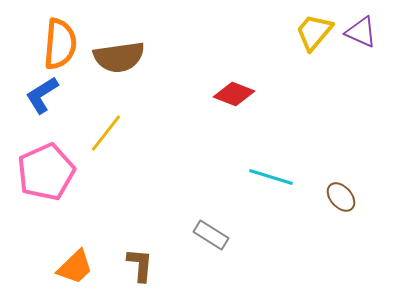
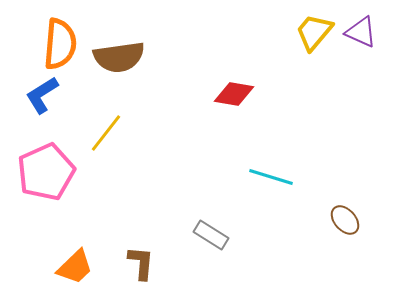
red diamond: rotated 12 degrees counterclockwise
brown ellipse: moved 4 px right, 23 px down
brown L-shape: moved 1 px right, 2 px up
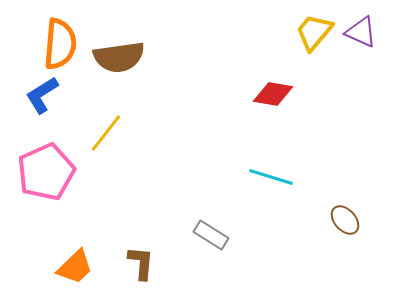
red diamond: moved 39 px right
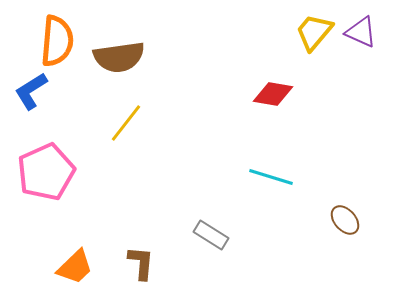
orange semicircle: moved 3 px left, 3 px up
blue L-shape: moved 11 px left, 4 px up
yellow line: moved 20 px right, 10 px up
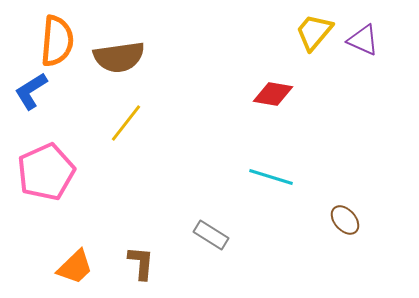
purple triangle: moved 2 px right, 8 px down
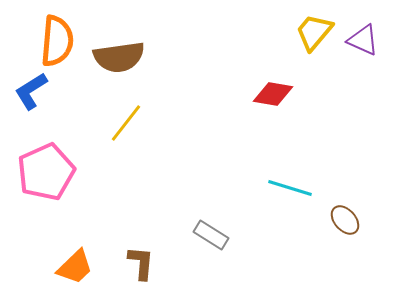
cyan line: moved 19 px right, 11 px down
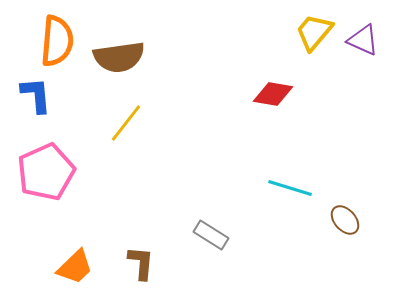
blue L-shape: moved 5 px right, 4 px down; rotated 117 degrees clockwise
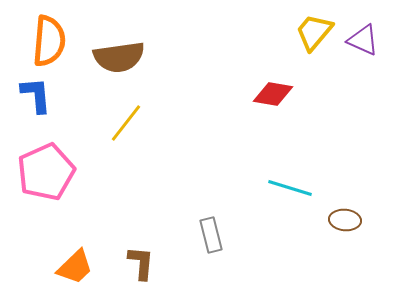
orange semicircle: moved 8 px left
brown ellipse: rotated 44 degrees counterclockwise
gray rectangle: rotated 44 degrees clockwise
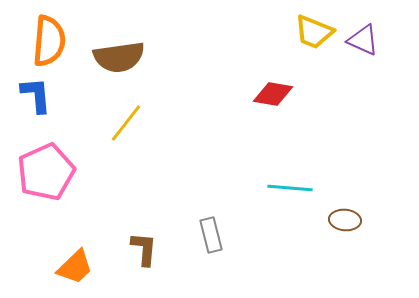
yellow trapezoid: rotated 108 degrees counterclockwise
cyan line: rotated 12 degrees counterclockwise
brown L-shape: moved 3 px right, 14 px up
